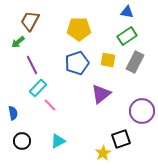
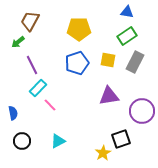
purple triangle: moved 8 px right, 2 px down; rotated 30 degrees clockwise
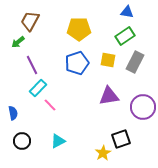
green rectangle: moved 2 px left
purple circle: moved 1 px right, 4 px up
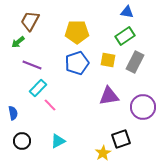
yellow pentagon: moved 2 px left, 3 px down
purple line: rotated 42 degrees counterclockwise
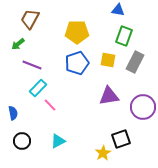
blue triangle: moved 9 px left, 2 px up
brown trapezoid: moved 2 px up
green rectangle: moved 1 px left; rotated 36 degrees counterclockwise
green arrow: moved 2 px down
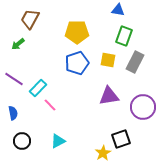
purple line: moved 18 px left, 14 px down; rotated 12 degrees clockwise
